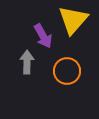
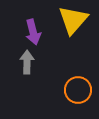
purple arrow: moved 10 px left, 4 px up; rotated 15 degrees clockwise
orange circle: moved 11 px right, 19 px down
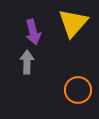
yellow triangle: moved 3 px down
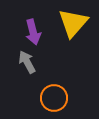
gray arrow: rotated 30 degrees counterclockwise
orange circle: moved 24 px left, 8 px down
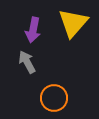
purple arrow: moved 2 px up; rotated 25 degrees clockwise
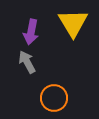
yellow triangle: rotated 12 degrees counterclockwise
purple arrow: moved 2 px left, 2 px down
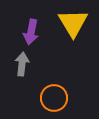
gray arrow: moved 5 px left, 2 px down; rotated 35 degrees clockwise
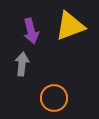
yellow triangle: moved 3 px left, 3 px down; rotated 40 degrees clockwise
purple arrow: moved 1 px up; rotated 25 degrees counterclockwise
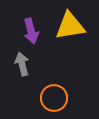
yellow triangle: rotated 12 degrees clockwise
gray arrow: rotated 20 degrees counterclockwise
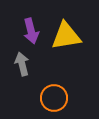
yellow triangle: moved 4 px left, 10 px down
